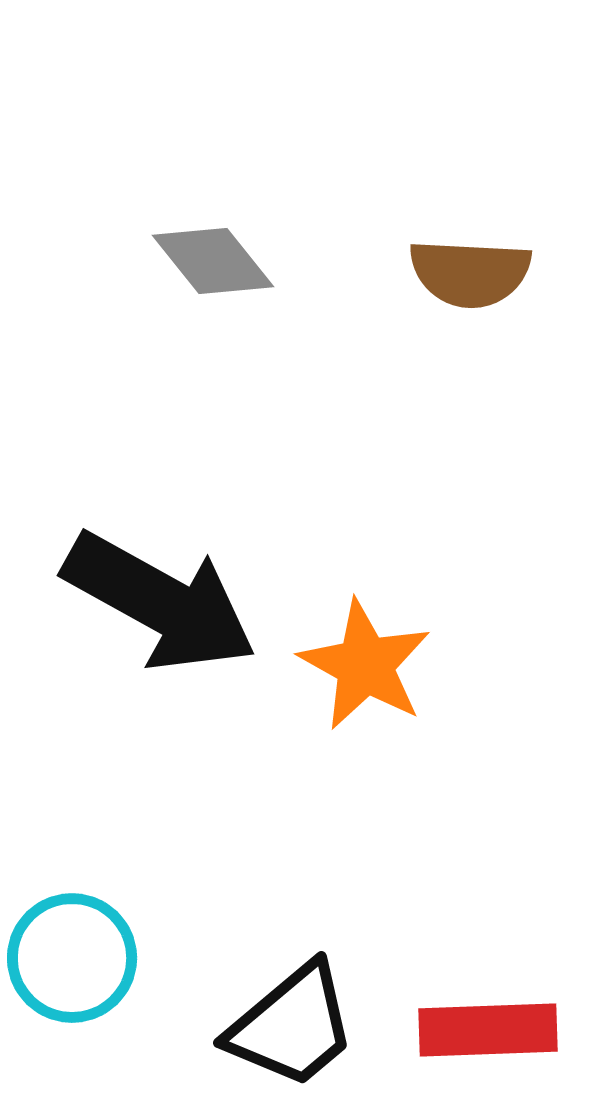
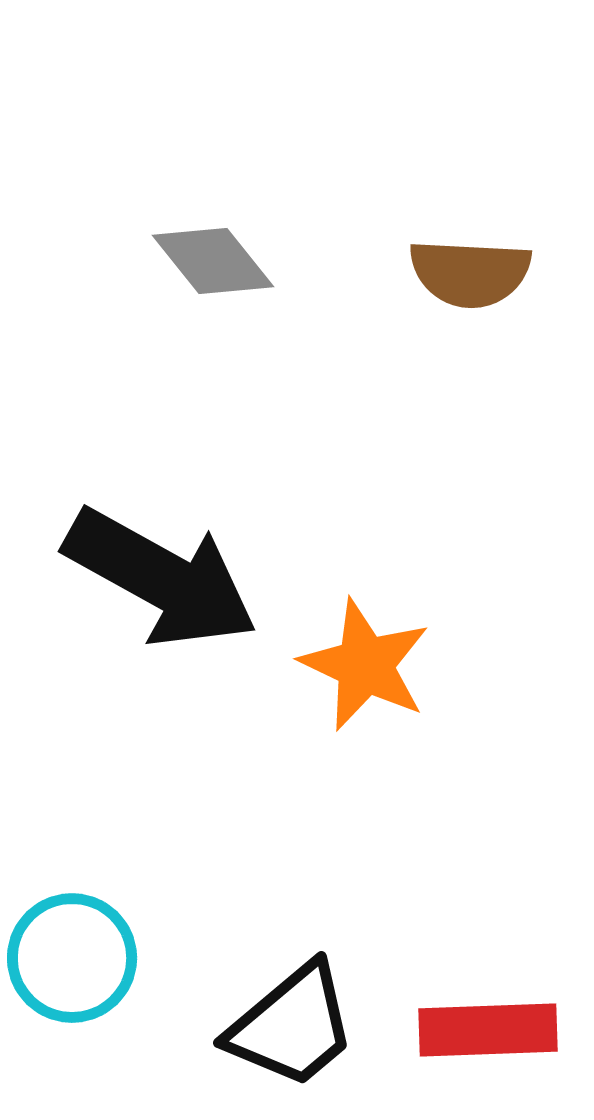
black arrow: moved 1 px right, 24 px up
orange star: rotated 4 degrees counterclockwise
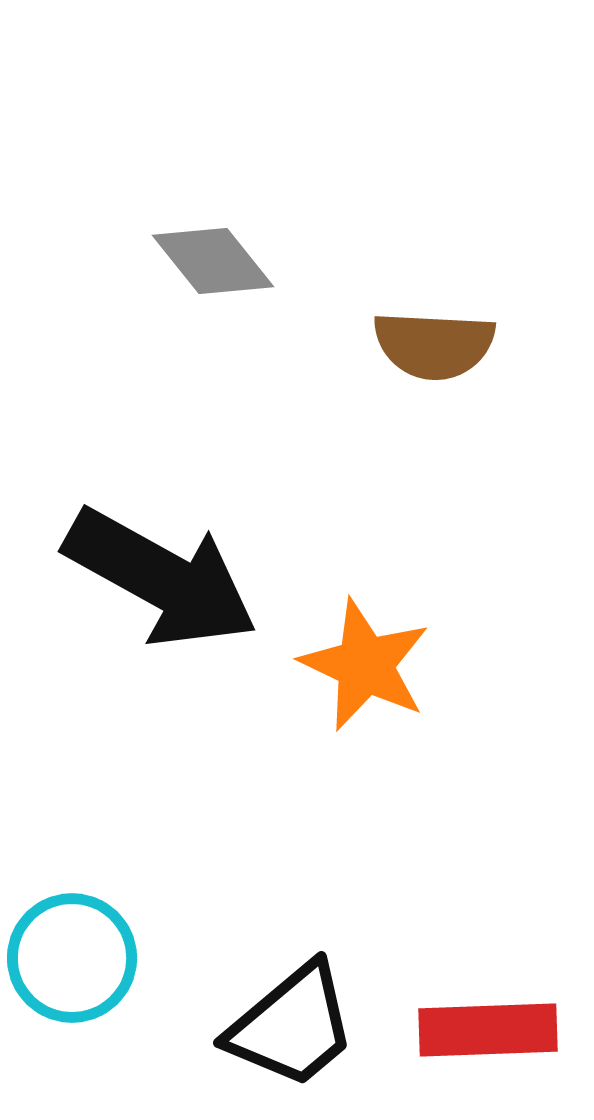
brown semicircle: moved 36 px left, 72 px down
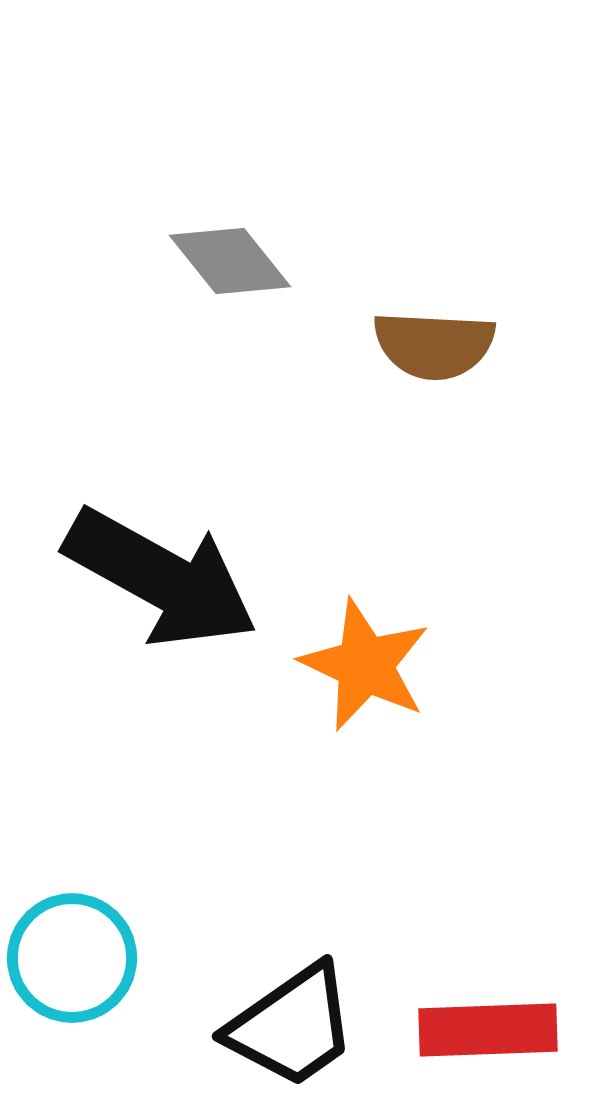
gray diamond: moved 17 px right
black trapezoid: rotated 5 degrees clockwise
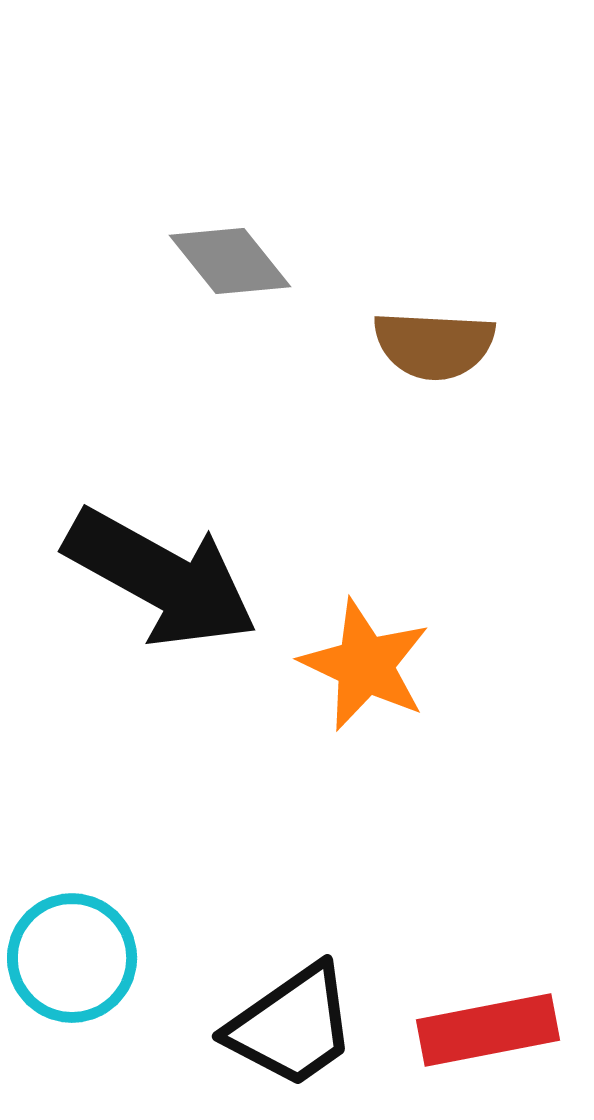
red rectangle: rotated 9 degrees counterclockwise
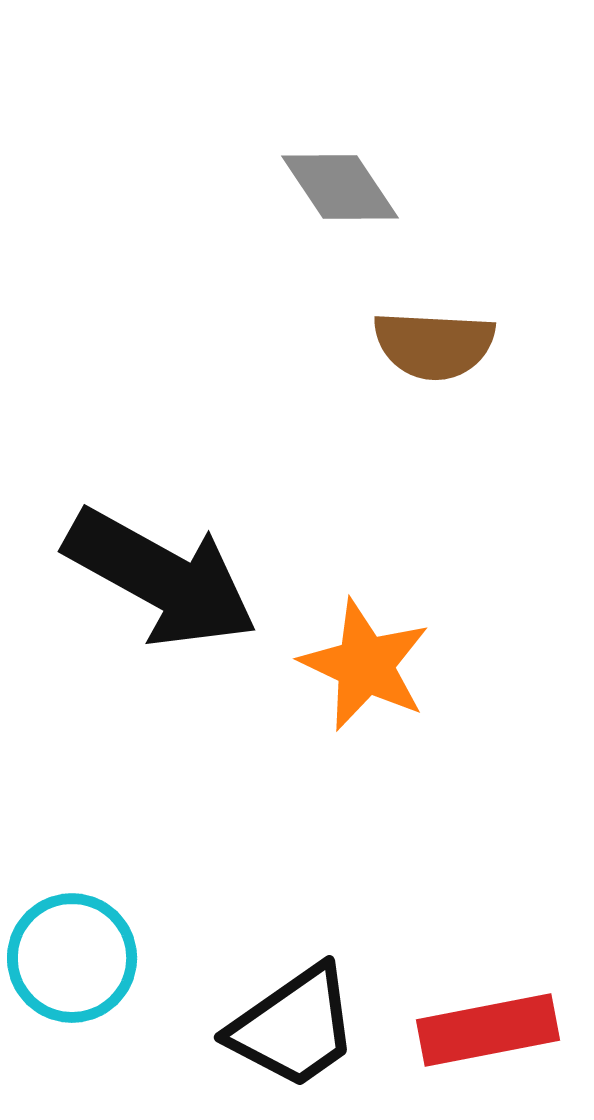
gray diamond: moved 110 px right, 74 px up; rotated 5 degrees clockwise
black trapezoid: moved 2 px right, 1 px down
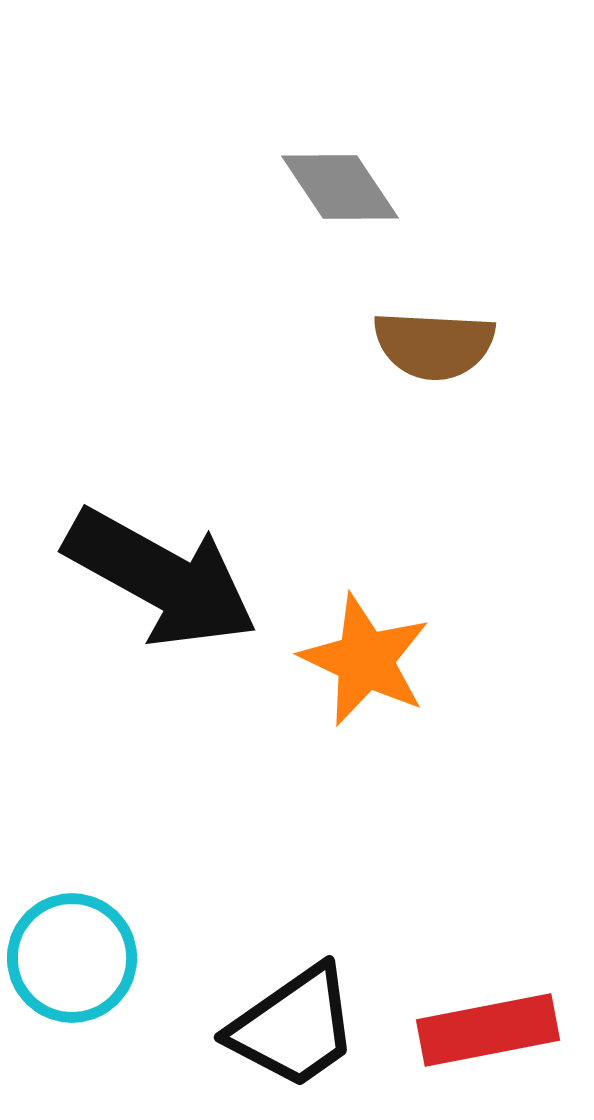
orange star: moved 5 px up
